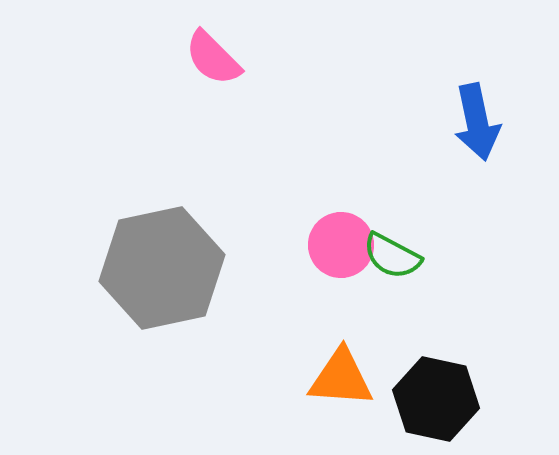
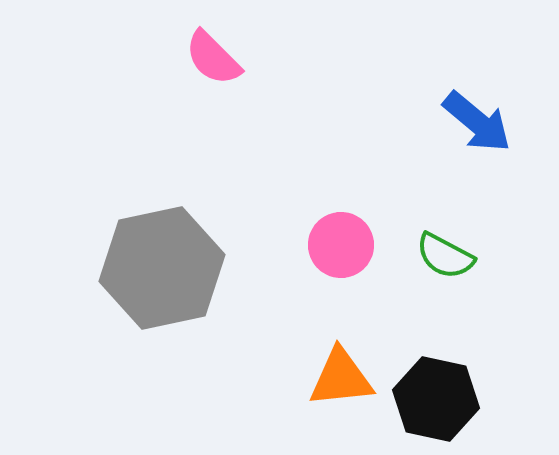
blue arrow: rotated 38 degrees counterclockwise
green semicircle: moved 53 px right
orange triangle: rotated 10 degrees counterclockwise
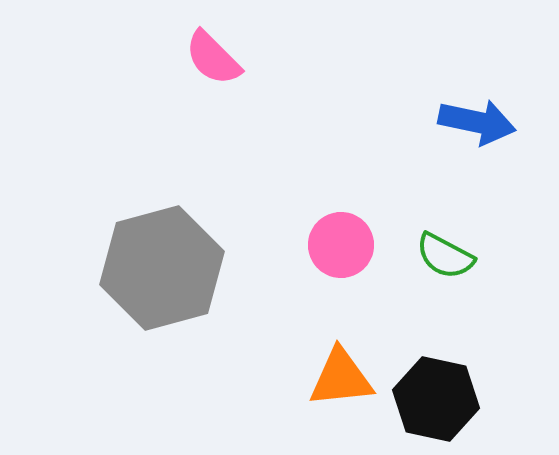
blue arrow: rotated 28 degrees counterclockwise
gray hexagon: rotated 3 degrees counterclockwise
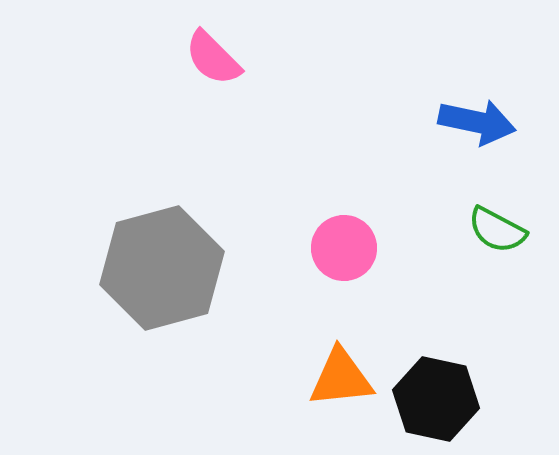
pink circle: moved 3 px right, 3 px down
green semicircle: moved 52 px right, 26 px up
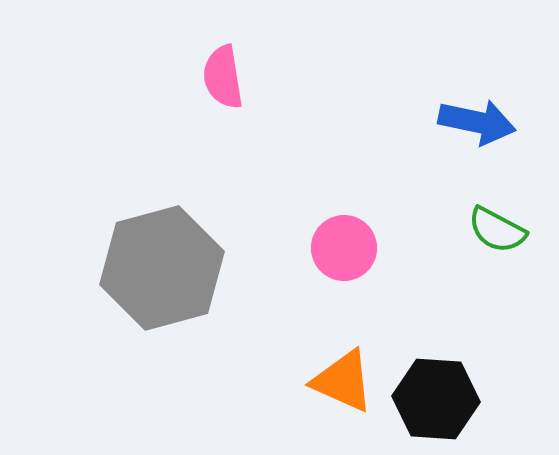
pink semicircle: moved 10 px right, 19 px down; rotated 36 degrees clockwise
orange triangle: moved 2 px right, 3 px down; rotated 30 degrees clockwise
black hexagon: rotated 8 degrees counterclockwise
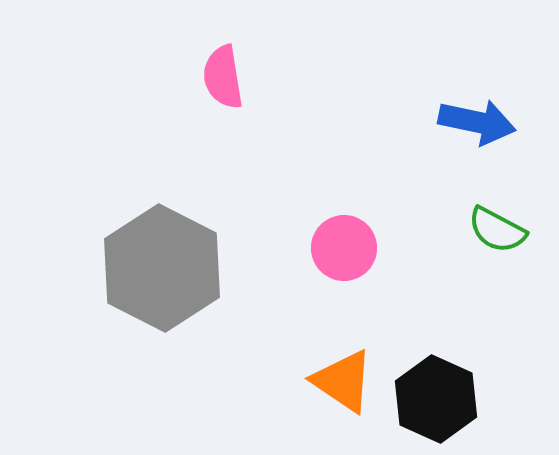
gray hexagon: rotated 18 degrees counterclockwise
orange triangle: rotated 10 degrees clockwise
black hexagon: rotated 20 degrees clockwise
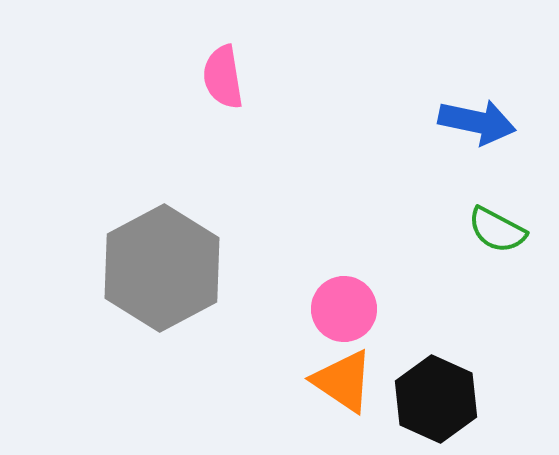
pink circle: moved 61 px down
gray hexagon: rotated 5 degrees clockwise
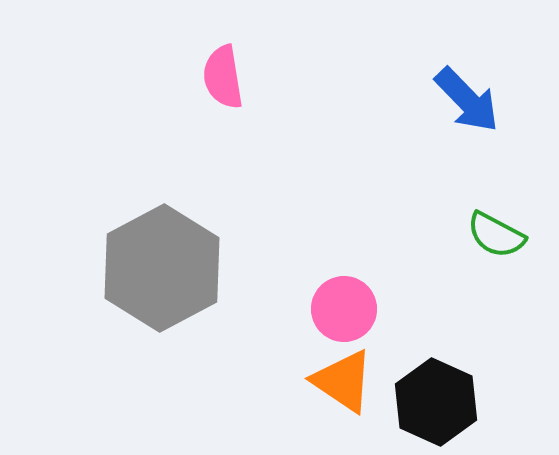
blue arrow: moved 10 px left, 22 px up; rotated 34 degrees clockwise
green semicircle: moved 1 px left, 5 px down
black hexagon: moved 3 px down
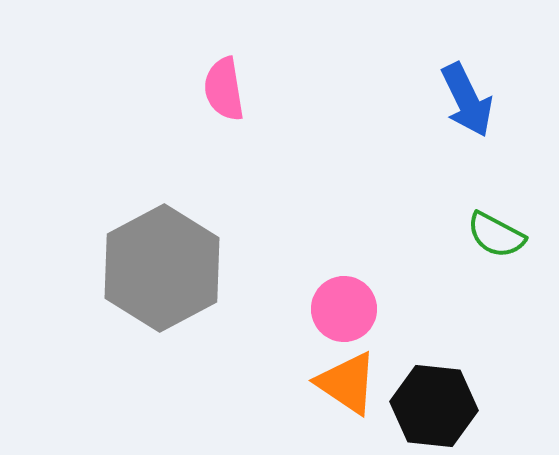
pink semicircle: moved 1 px right, 12 px down
blue arrow: rotated 18 degrees clockwise
orange triangle: moved 4 px right, 2 px down
black hexagon: moved 2 px left, 4 px down; rotated 18 degrees counterclockwise
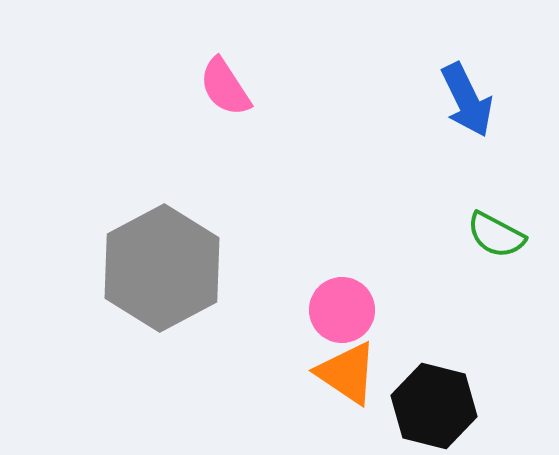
pink semicircle: moved 1 px right, 2 px up; rotated 24 degrees counterclockwise
pink circle: moved 2 px left, 1 px down
orange triangle: moved 10 px up
black hexagon: rotated 8 degrees clockwise
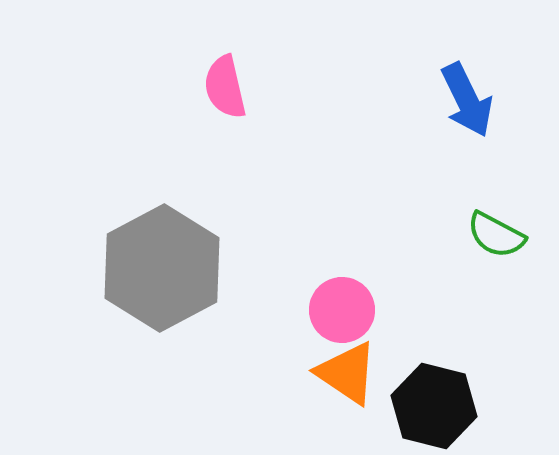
pink semicircle: rotated 20 degrees clockwise
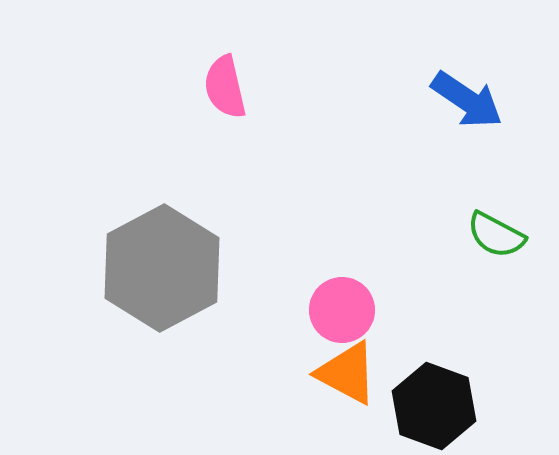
blue arrow: rotated 30 degrees counterclockwise
orange triangle: rotated 6 degrees counterclockwise
black hexagon: rotated 6 degrees clockwise
